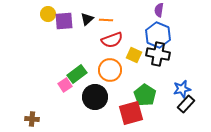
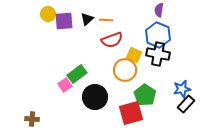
orange circle: moved 15 px right
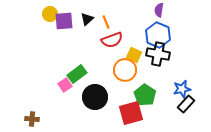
yellow circle: moved 2 px right
orange line: moved 2 px down; rotated 64 degrees clockwise
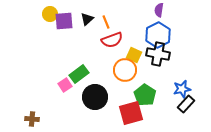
blue hexagon: rotated 10 degrees clockwise
green rectangle: moved 2 px right
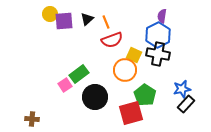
purple semicircle: moved 3 px right, 6 px down
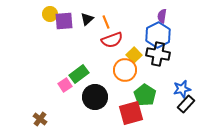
yellow square: rotated 21 degrees clockwise
brown cross: moved 8 px right; rotated 32 degrees clockwise
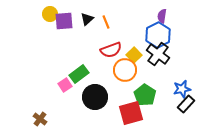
red semicircle: moved 1 px left, 10 px down
black cross: rotated 25 degrees clockwise
